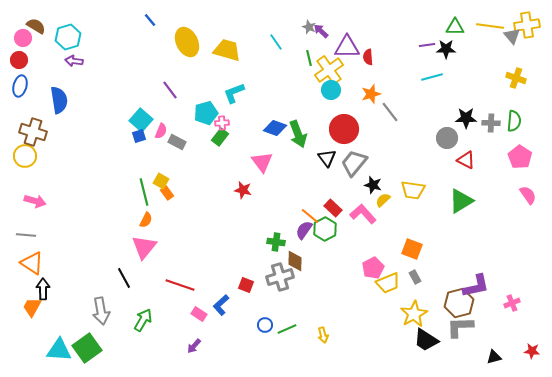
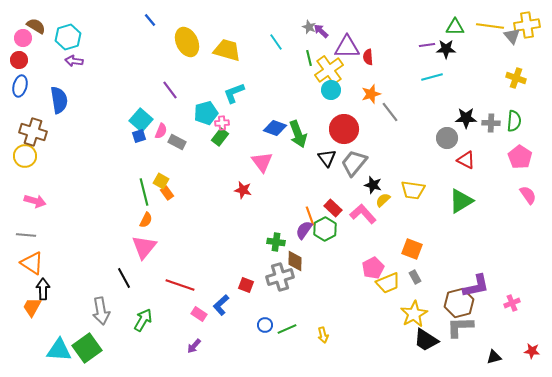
orange line at (310, 216): rotated 30 degrees clockwise
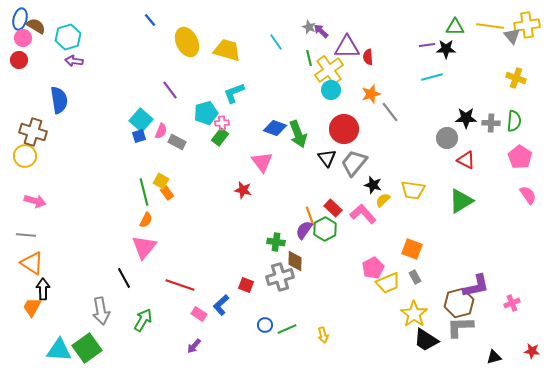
blue ellipse at (20, 86): moved 67 px up
yellow star at (414, 314): rotated 8 degrees counterclockwise
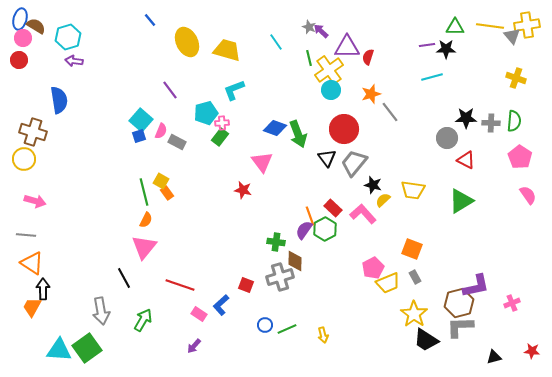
red semicircle at (368, 57): rotated 21 degrees clockwise
cyan L-shape at (234, 93): moved 3 px up
yellow circle at (25, 156): moved 1 px left, 3 px down
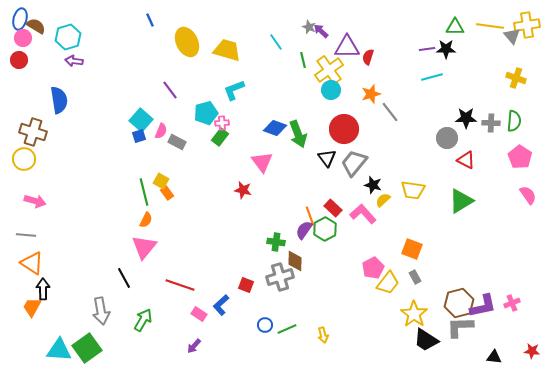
blue line at (150, 20): rotated 16 degrees clockwise
purple line at (427, 45): moved 4 px down
green line at (309, 58): moved 6 px left, 2 px down
yellow trapezoid at (388, 283): rotated 30 degrees counterclockwise
purple L-shape at (476, 286): moved 7 px right, 20 px down
black triangle at (494, 357): rotated 21 degrees clockwise
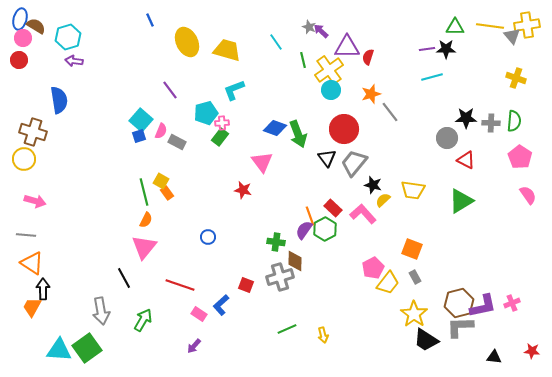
blue circle at (265, 325): moved 57 px left, 88 px up
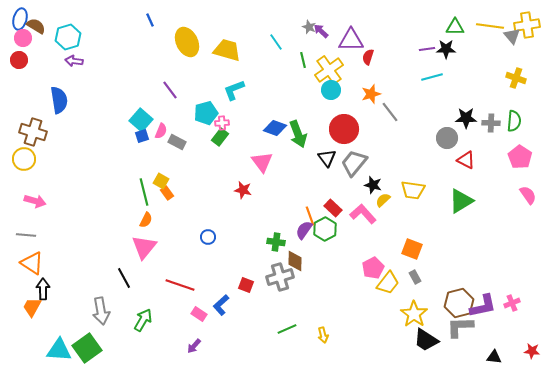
purple triangle at (347, 47): moved 4 px right, 7 px up
blue square at (139, 136): moved 3 px right
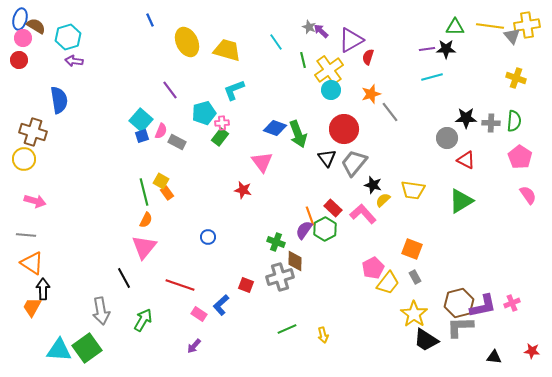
purple triangle at (351, 40): rotated 28 degrees counterclockwise
cyan pentagon at (206, 113): moved 2 px left
green cross at (276, 242): rotated 12 degrees clockwise
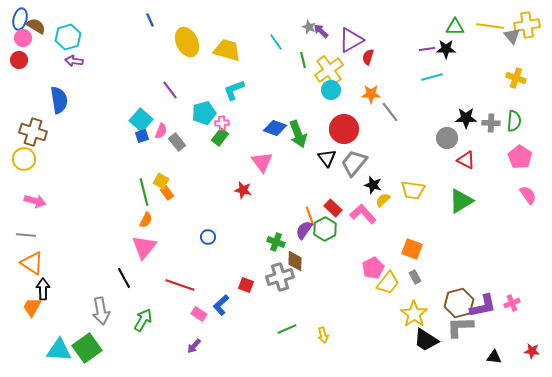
orange star at (371, 94): rotated 18 degrees clockwise
gray rectangle at (177, 142): rotated 24 degrees clockwise
